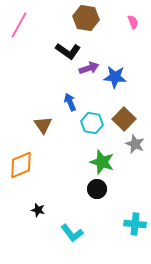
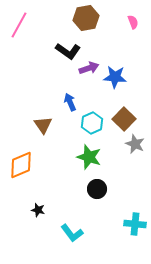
brown hexagon: rotated 20 degrees counterclockwise
cyan hexagon: rotated 25 degrees clockwise
green star: moved 13 px left, 5 px up
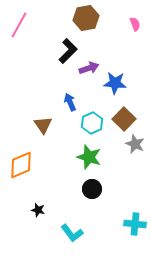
pink semicircle: moved 2 px right, 2 px down
black L-shape: rotated 80 degrees counterclockwise
blue star: moved 6 px down
black circle: moved 5 px left
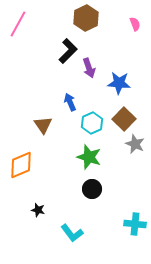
brown hexagon: rotated 15 degrees counterclockwise
pink line: moved 1 px left, 1 px up
purple arrow: rotated 90 degrees clockwise
blue star: moved 4 px right
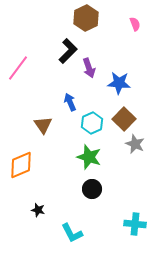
pink line: moved 44 px down; rotated 8 degrees clockwise
cyan L-shape: rotated 10 degrees clockwise
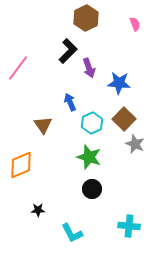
black star: rotated 16 degrees counterclockwise
cyan cross: moved 6 px left, 2 px down
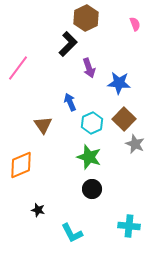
black L-shape: moved 7 px up
black star: rotated 16 degrees clockwise
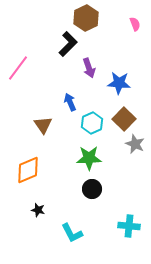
green star: moved 1 px down; rotated 20 degrees counterclockwise
orange diamond: moved 7 px right, 5 px down
